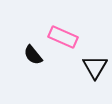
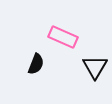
black semicircle: moved 3 px right, 9 px down; rotated 120 degrees counterclockwise
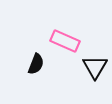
pink rectangle: moved 2 px right, 4 px down
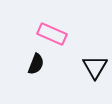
pink rectangle: moved 13 px left, 7 px up
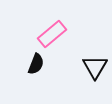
pink rectangle: rotated 64 degrees counterclockwise
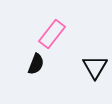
pink rectangle: rotated 12 degrees counterclockwise
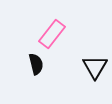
black semicircle: rotated 35 degrees counterclockwise
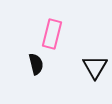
pink rectangle: rotated 24 degrees counterclockwise
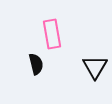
pink rectangle: rotated 24 degrees counterclockwise
